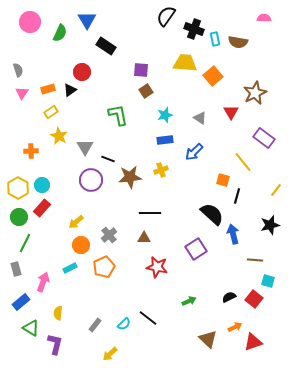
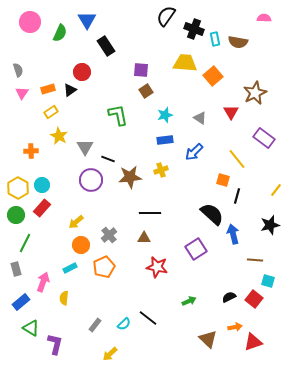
black rectangle at (106, 46): rotated 24 degrees clockwise
yellow line at (243, 162): moved 6 px left, 3 px up
green circle at (19, 217): moved 3 px left, 2 px up
yellow semicircle at (58, 313): moved 6 px right, 15 px up
orange arrow at (235, 327): rotated 16 degrees clockwise
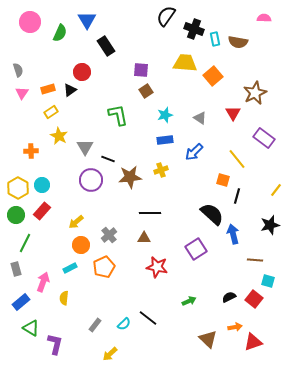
red triangle at (231, 112): moved 2 px right, 1 px down
red rectangle at (42, 208): moved 3 px down
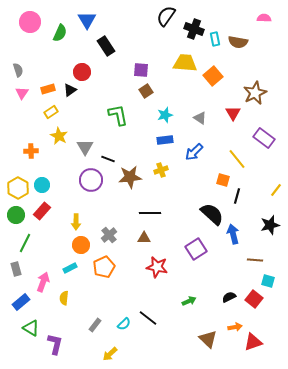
yellow arrow at (76, 222): rotated 49 degrees counterclockwise
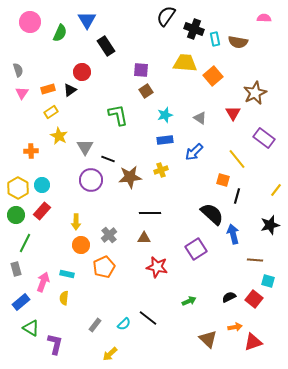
cyan rectangle at (70, 268): moved 3 px left, 6 px down; rotated 40 degrees clockwise
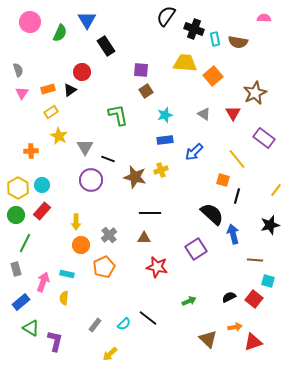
gray triangle at (200, 118): moved 4 px right, 4 px up
brown star at (130, 177): moved 5 px right; rotated 20 degrees clockwise
purple L-shape at (55, 344): moved 3 px up
